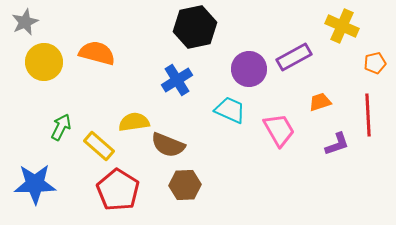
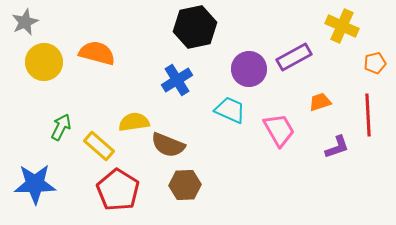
purple L-shape: moved 3 px down
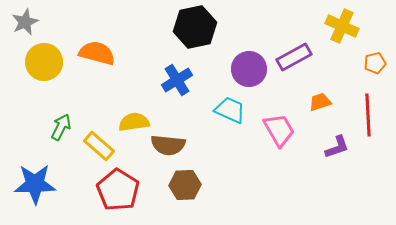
brown semicircle: rotated 16 degrees counterclockwise
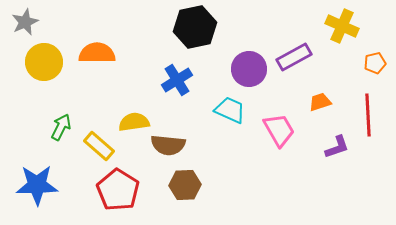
orange semicircle: rotated 15 degrees counterclockwise
blue star: moved 2 px right, 1 px down
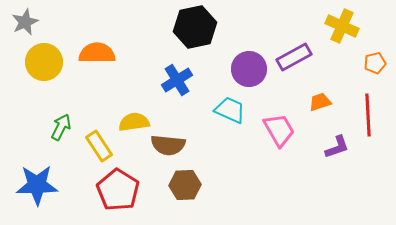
yellow rectangle: rotated 16 degrees clockwise
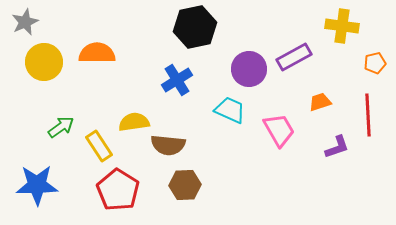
yellow cross: rotated 16 degrees counterclockwise
green arrow: rotated 28 degrees clockwise
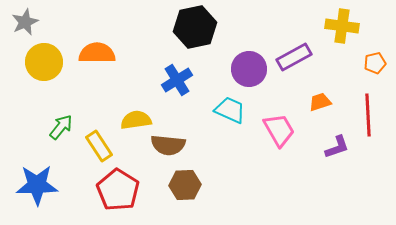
yellow semicircle: moved 2 px right, 2 px up
green arrow: rotated 16 degrees counterclockwise
